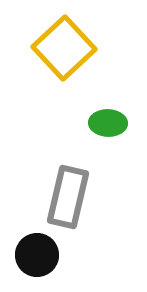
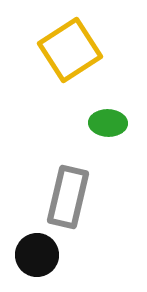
yellow square: moved 6 px right, 2 px down; rotated 10 degrees clockwise
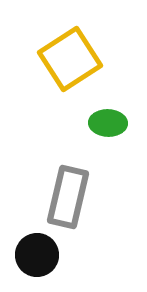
yellow square: moved 9 px down
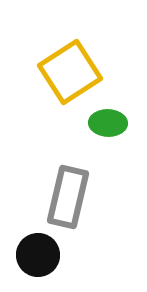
yellow square: moved 13 px down
black circle: moved 1 px right
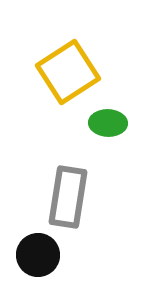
yellow square: moved 2 px left
gray rectangle: rotated 4 degrees counterclockwise
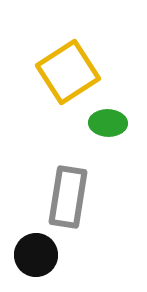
black circle: moved 2 px left
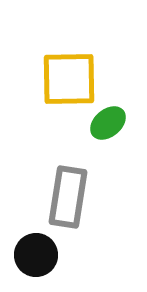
yellow square: moved 1 px right, 7 px down; rotated 32 degrees clockwise
green ellipse: rotated 42 degrees counterclockwise
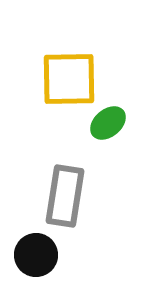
gray rectangle: moved 3 px left, 1 px up
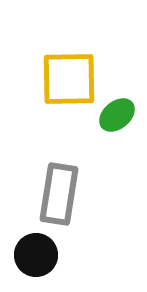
green ellipse: moved 9 px right, 8 px up
gray rectangle: moved 6 px left, 2 px up
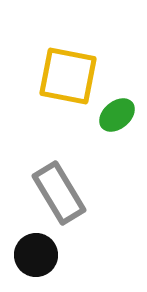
yellow square: moved 1 px left, 3 px up; rotated 12 degrees clockwise
gray rectangle: moved 1 px up; rotated 40 degrees counterclockwise
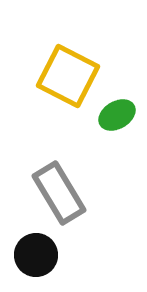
yellow square: rotated 16 degrees clockwise
green ellipse: rotated 9 degrees clockwise
